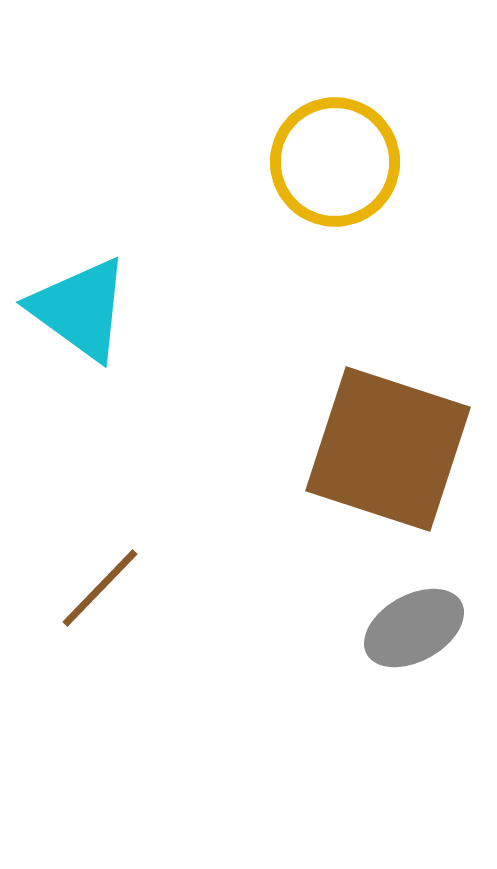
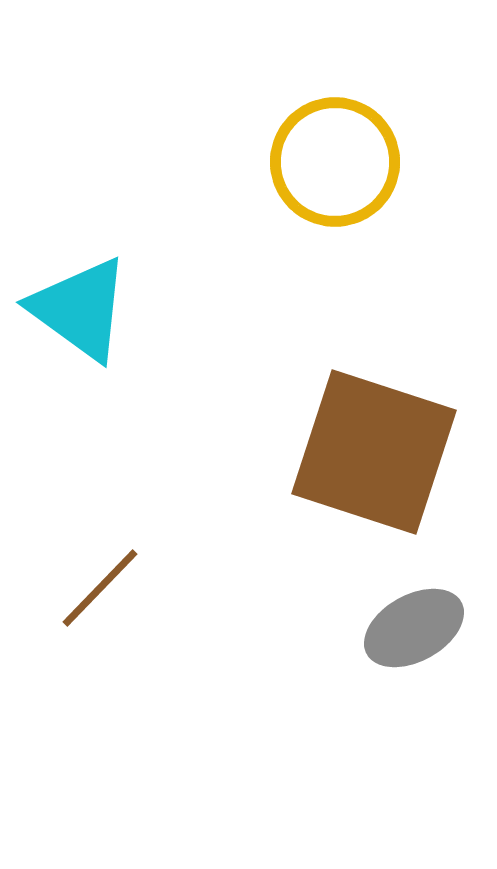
brown square: moved 14 px left, 3 px down
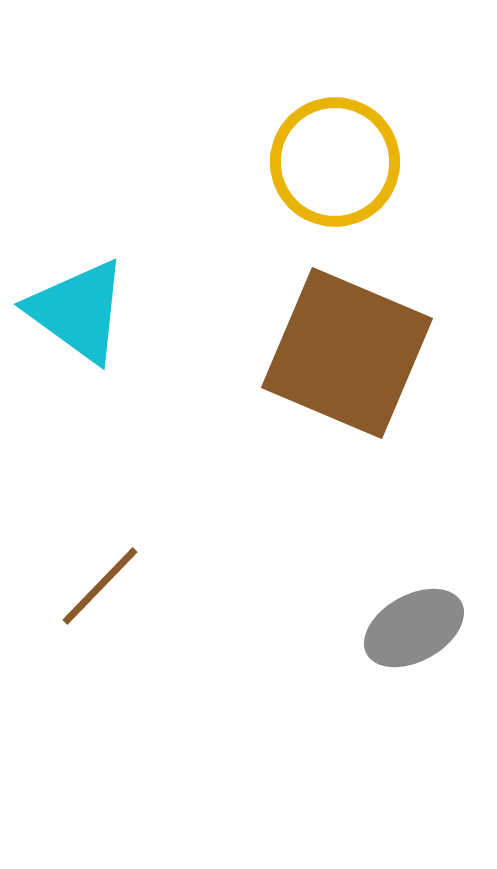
cyan triangle: moved 2 px left, 2 px down
brown square: moved 27 px left, 99 px up; rotated 5 degrees clockwise
brown line: moved 2 px up
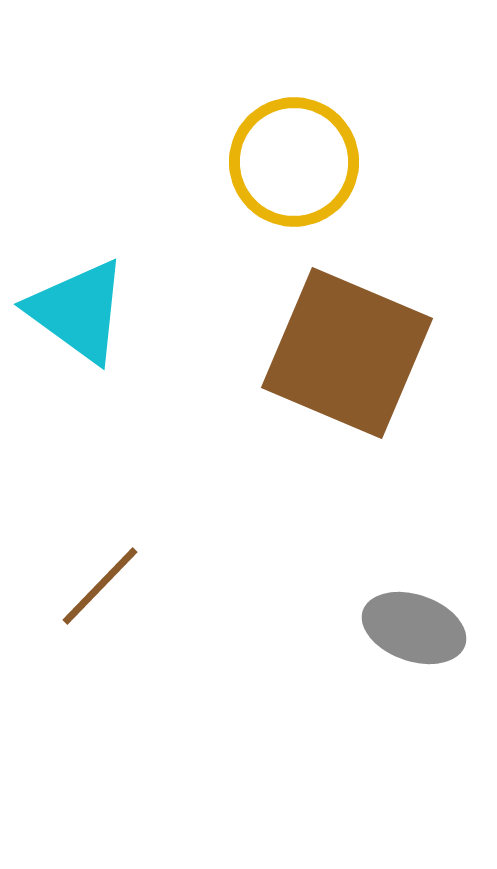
yellow circle: moved 41 px left
gray ellipse: rotated 48 degrees clockwise
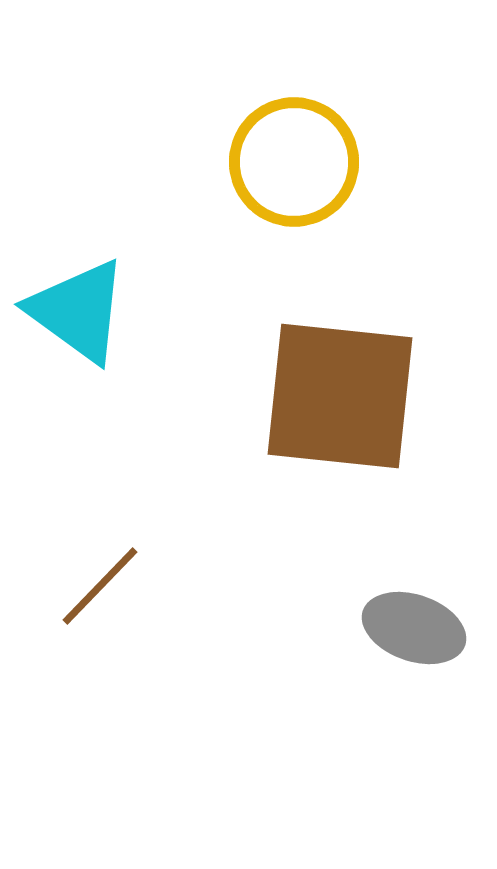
brown square: moved 7 px left, 43 px down; rotated 17 degrees counterclockwise
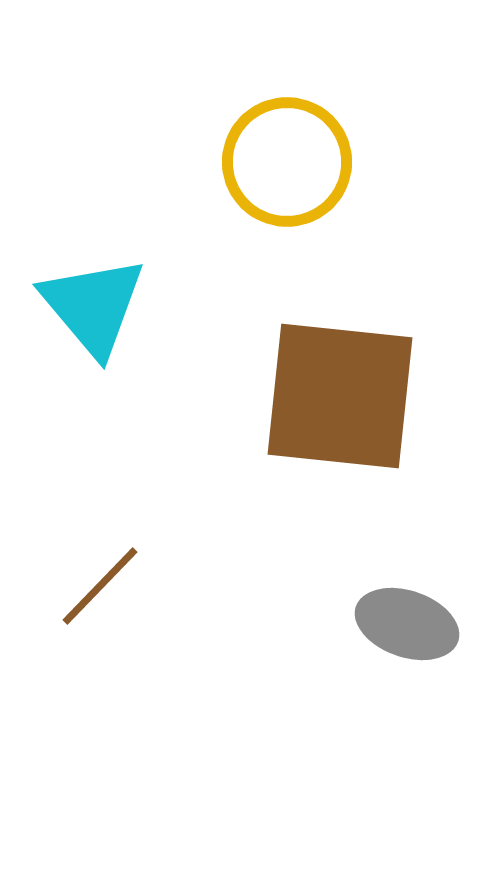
yellow circle: moved 7 px left
cyan triangle: moved 15 px right, 5 px up; rotated 14 degrees clockwise
gray ellipse: moved 7 px left, 4 px up
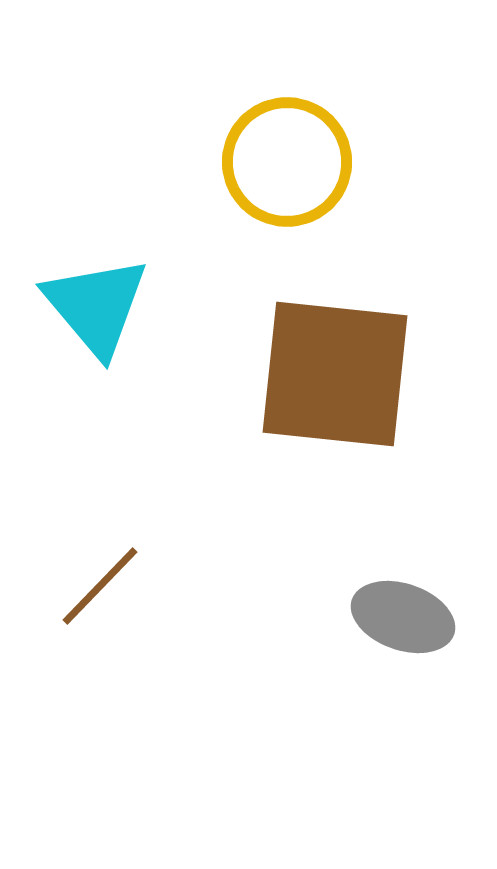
cyan triangle: moved 3 px right
brown square: moved 5 px left, 22 px up
gray ellipse: moved 4 px left, 7 px up
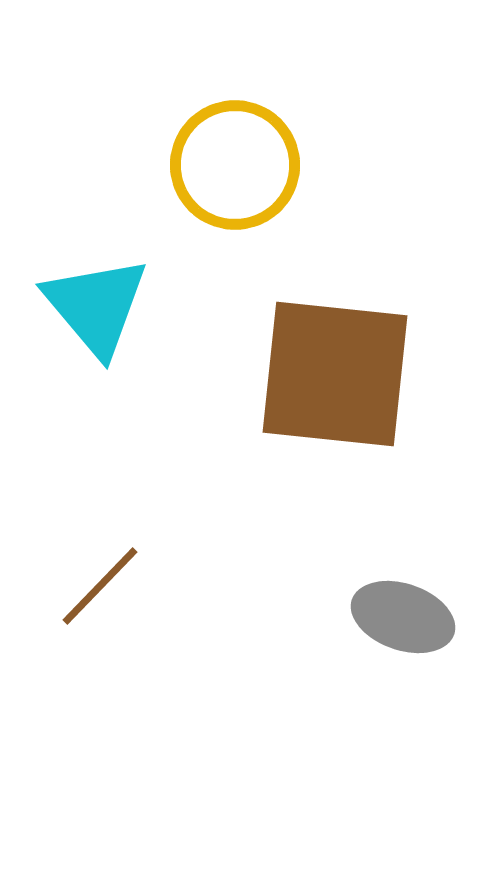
yellow circle: moved 52 px left, 3 px down
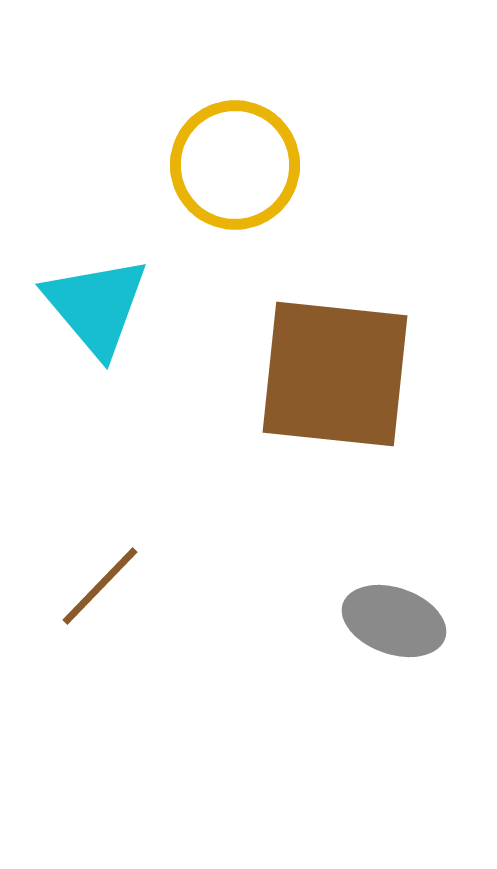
gray ellipse: moved 9 px left, 4 px down
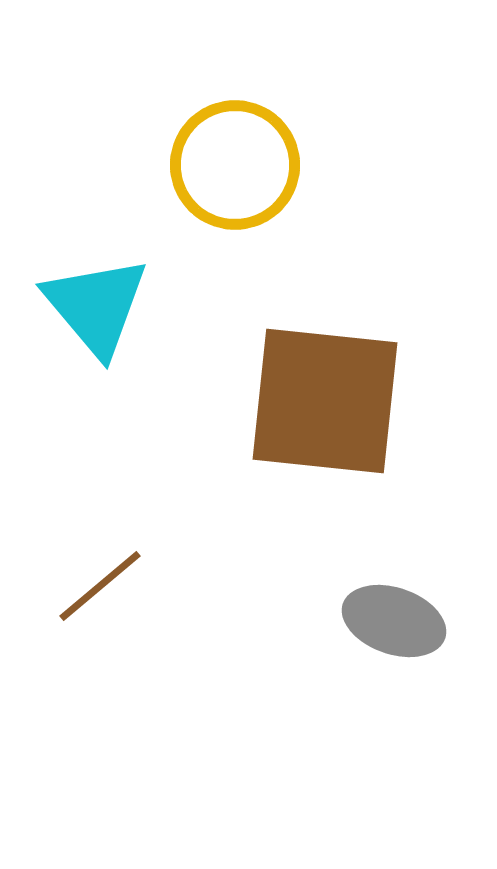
brown square: moved 10 px left, 27 px down
brown line: rotated 6 degrees clockwise
